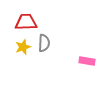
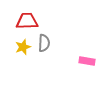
red trapezoid: moved 1 px right, 1 px up
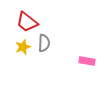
red trapezoid: moved 1 px down; rotated 140 degrees counterclockwise
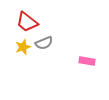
gray semicircle: rotated 66 degrees clockwise
